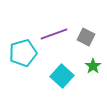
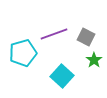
green star: moved 1 px right, 6 px up
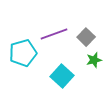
gray square: rotated 18 degrees clockwise
green star: rotated 21 degrees clockwise
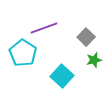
purple line: moved 10 px left, 6 px up
cyan pentagon: rotated 24 degrees counterclockwise
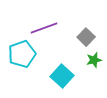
cyan pentagon: moved 1 px left, 1 px down; rotated 20 degrees clockwise
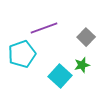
green star: moved 12 px left, 5 px down
cyan square: moved 2 px left
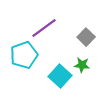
purple line: rotated 16 degrees counterclockwise
cyan pentagon: moved 2 px right, 1 px down
green star: rotated 21 degrees clockwise
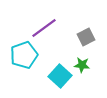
gray square: rotated 18 degrees clockwise
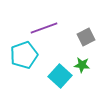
purple line: rotated 16 degrees clockwise
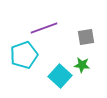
gray square: rotated 18 degrees clockwise
